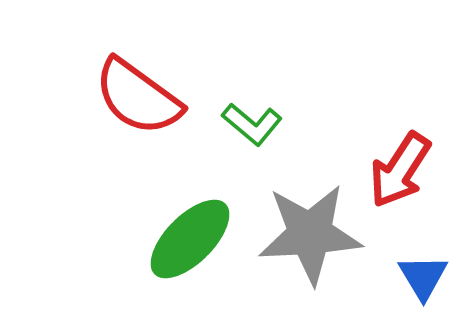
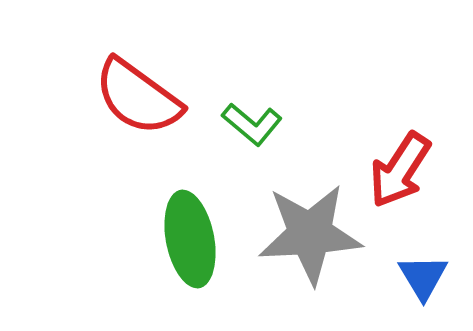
green ellipse: rotated 56 degrees counterclockwise
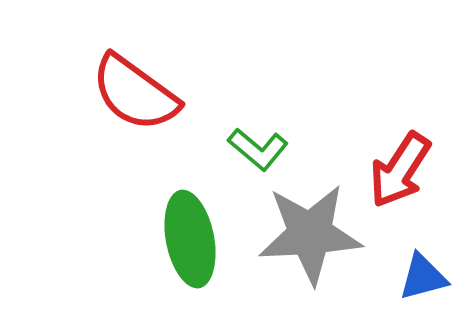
red semicircle: moved 3 px left, 4 px up
green L-shape: moved 6 px right, 25 px down
blue triangle: rotated 46 degrees clockwise
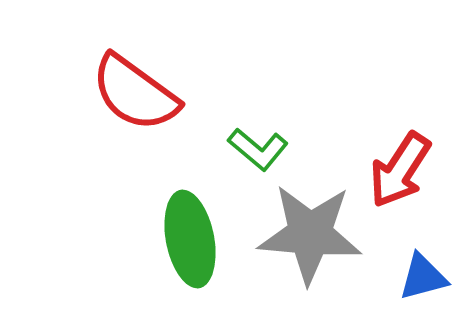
gray star: rotated 8 degrees clockwise
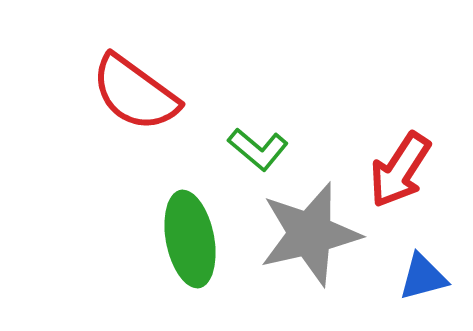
gray star: rotated 18 degrees counterclockwise
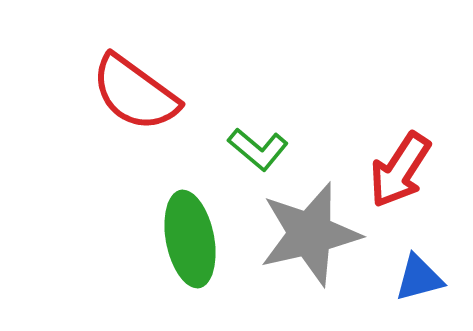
blue triangle: moved 4 px left, 1 px down
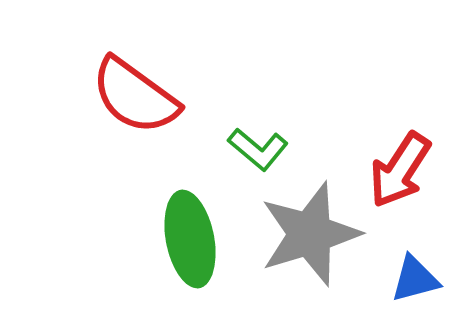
red semicircle: moved 3 px down
gray star: rotated 4 degrees counterclockwise
blue triangle: moved 4 px left, 1 px down
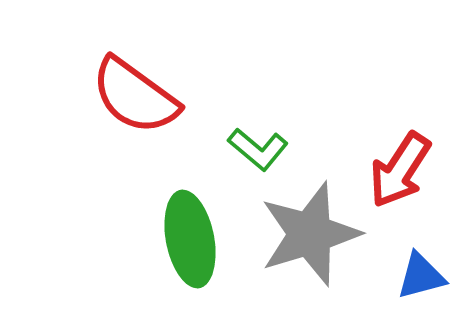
blue triangle: moved 6 px right, 3 px up
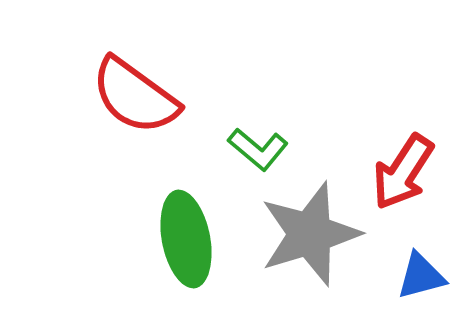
red arrow: moved 3 px right, 2 px down
green ellipse: moved 4 px left
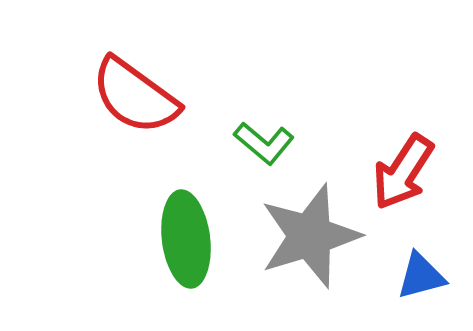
green L-shape: moved 6 px right, 6 px up
gray star: moved 2 px down
green ellipse: rotated 4 degrees clockwise
